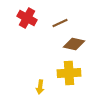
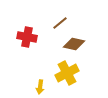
red cross: moved 19 px down; rotated 18 degrees counterclockwise
brown line: rotated 14 degrees counterclockwise
yellow cross: moved 2 px left; rotated 25 degrees counterclockwise
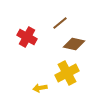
red cross: rotated 18 degrees clockwise
yellow arrow: moved 1 px down; rotated 72 degrees clockwise
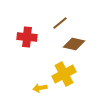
red cross: rotated 24 degrees counterclockwise
yellow cross: moved 3 px left, 1 px down
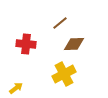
red cross: moved 1 px left, 7 px down
brown diamond: rotated 15 degrees counterclockwise
yellow arrow: moved 24 px left; rotated 152 degrees clockwise
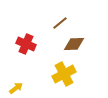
red cross: rotated 18 degrees clockwise
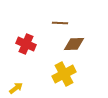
brown line: rotated 42 degrees clockwise
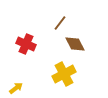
brown line: rotated 56 degrees counterclockwise
brown diamond: moved 1 px right; rotated 65 degrees clockwise
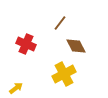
brown diamond: moved 1 px right, 2 px down
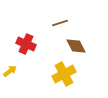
brown line: rotated 35 degrees clockwise
yellow arrow: moved 6 px left, 17 px up
